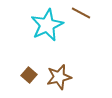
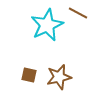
brown line: moved 3 px left
brown square: rotated 28 degrees counterclockwise
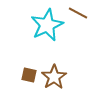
brown star: moved 5 px left; rotated 20 degrees counterclockwise
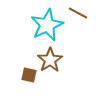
brown star: moved 4 px left, 17 px up
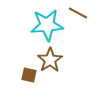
cyan star: rotated 20 degrees clockwise
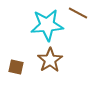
brown square: moved 13 px left, 8 px up
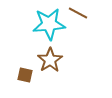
cyan star: moved 2 px right, 1 px up
brown square: moved 9 px right, 8 px down
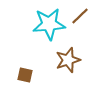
brown line: moved 2 px right, 3 px down; rotated 72 degrees counterclockwise
brown star: moved 18 px right; rotated 15 degrees clockwise
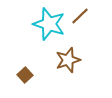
cyan star: rotated 24 degrees clockwise
brown square: rotated 35 degrees clockwise
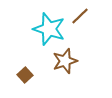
cyan star: moved 5 px down
brown star: moved 3 px left, 1 px down
